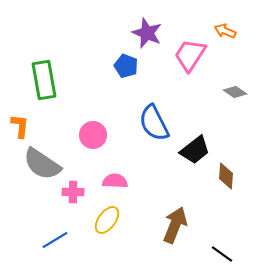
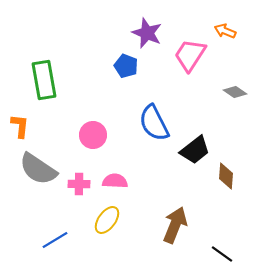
gray semicircle: moved 4 px left, 5 px down
pink cross: moved 6 px right, 8 px up
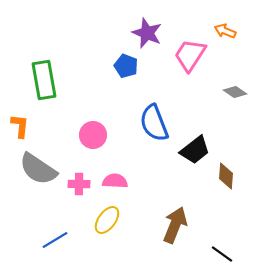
blue semicircle: rotated 6 degrees clockwise
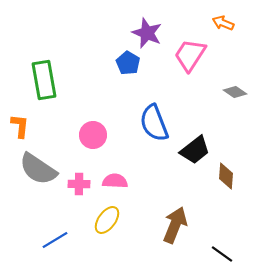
orange arrow: moved 2 px left, 8 px up
blue pentagon: moved 2 px right, 3 px up; rotated 10 degrees clockwise
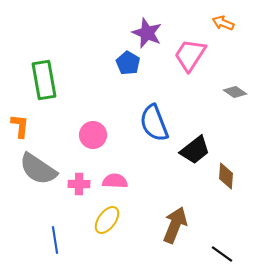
blue line: rotated 68 degrees counterclockwise
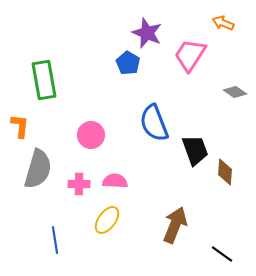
pink circle: moved 2 px left
black trapezoid: rotated 72 degrees counterclockwise
gray semicircle: rotated 108 degrees counterclockwise
brown diamond: moved 1 px left, 4 px up
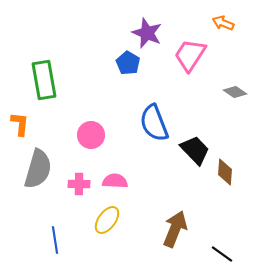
orange L-shape: moved 2 px up
black trapezoid: rotated 24 degrees counterclockwise
brown arrow: moved 4 px down
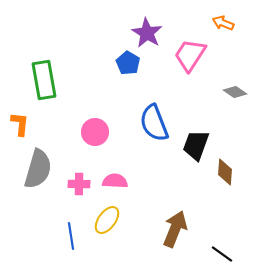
purple star: rotated 8 degrees clockwise
pink circle: moved 4 px right, 3 px up
black trapezoid: moved 1 px right, 5 px up; rotated 116 degrees counterclockwise
blue line: moved 16 px right, 4 px up
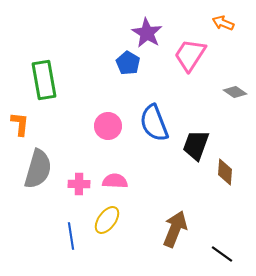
pink circle: moved 13 px right, 6 px up
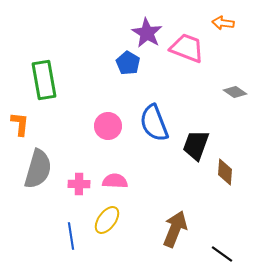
orange arrow: rotated 15 degrees counterclockwise
pink trapezoid: moved 3 px left, 7 px up; rotated 78 degrees clockwise
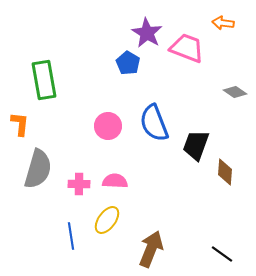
brown arrow: moved 24 px left, 20 px down
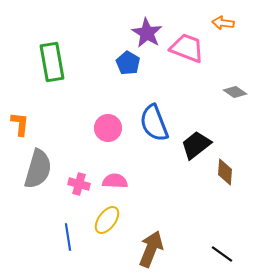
green rectangle: moved 8 px right, 18 px up
pink circle: moved 2 px down
black trapezoid: rotated 32 degrees clockwise
pink cross: rotated 15 degrees clockwise
blue line: moved 3 px left, 1 px down
